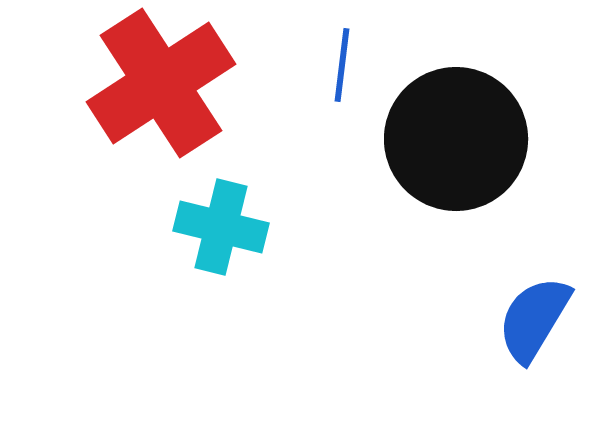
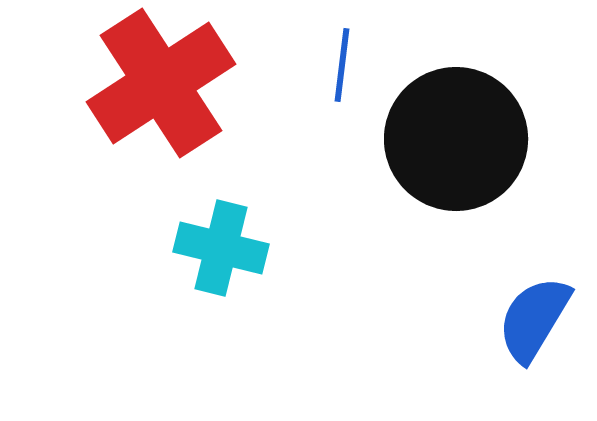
cyan cross: moved 21 px down
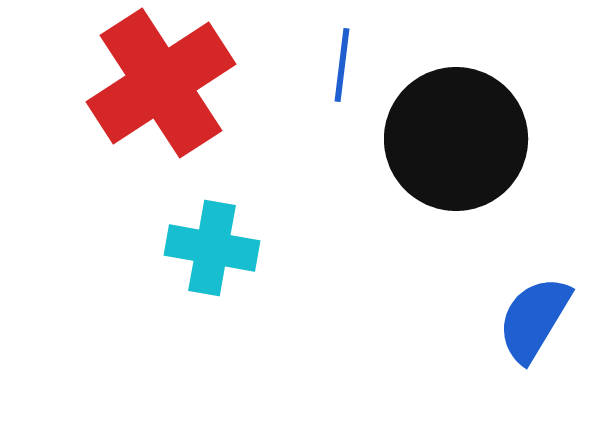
cyan cross: moved 9 px left; rotated 4 degrees counterclockwise
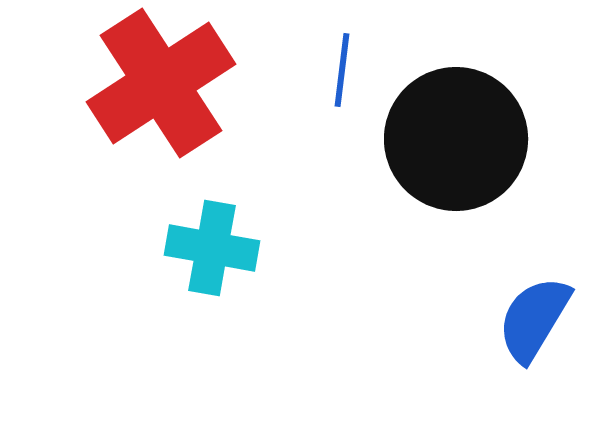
blue line: moved 5 px down
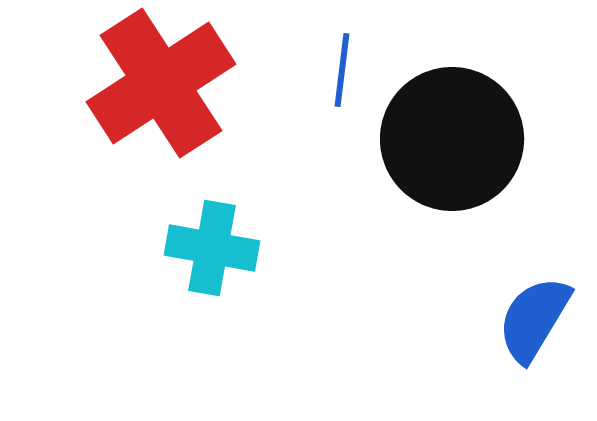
black circle: moved 4 px left
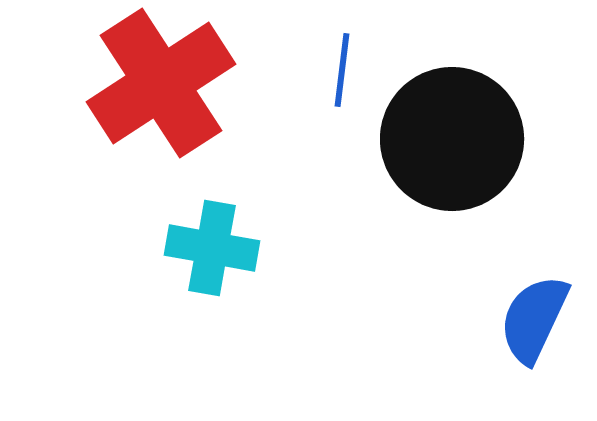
blue semicircle: rotated 6 degrees counterclockwise
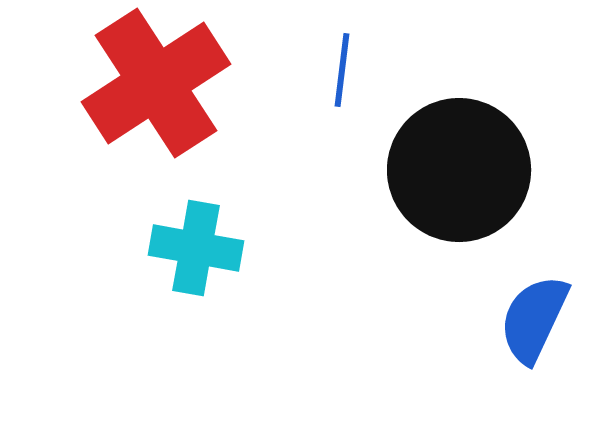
red cross: moved 5 px left
black circle: moved 7 px right, 31 px down
cyan cross: moved 16 px left
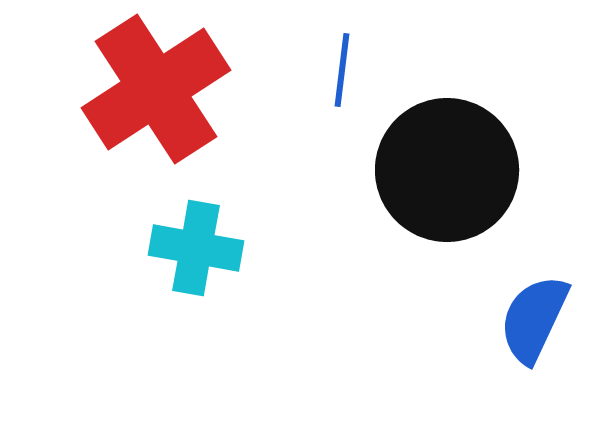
red cross: moved 6 px down
black circle: moved 12 px left
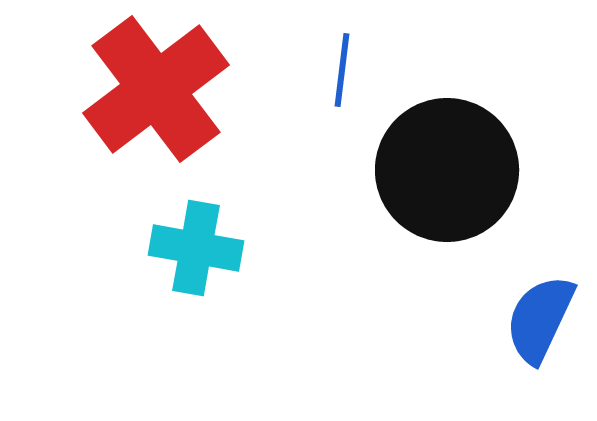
red cross: rotated 4 degrees counterclockwise
blue semicircle: moved 6 px right
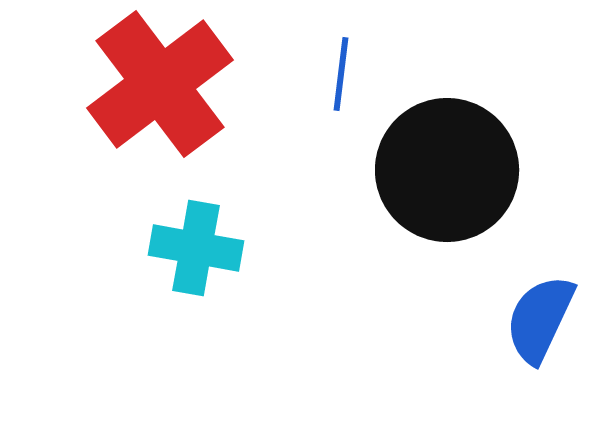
blue line: moved 1 px left, 4 px down
red cross: moved 4 px right, 5 px up
